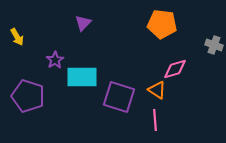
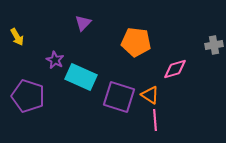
orange pentagon: moved 26 px left, 18 px down
gray cross: rotated 30 degrees counterclockwise
purple star: rotated 12 degrees counterclockwise
cyan rectangle: moved 1 px left; rotated 24 degrees clockwise
orange triangle: moved 7 px left, 5 px down
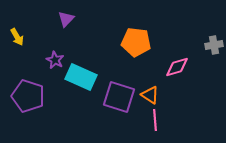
purple triangle: moved 17 px left, 4 px up
pink diamond: moved 2 px right, 2 px up
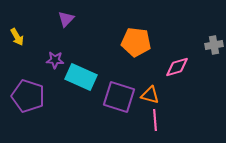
purple star: rotated 24 degrees counterclockwise
orange triangle: rotated 18 degrees counterclockwise
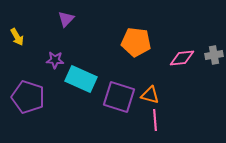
gray cross: moved 10 px down
pink diamond: moved 5 px right, 9 px up; rotated 10 degrees clockwise
cyan rectangle: moved 2 px down
purple pentagon: moved 1 px down
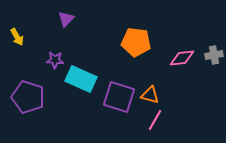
pink line: rotated 35 degrees clockwise
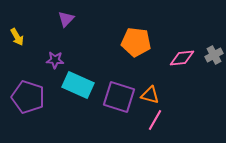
gray cross: rotated 18 degrees counterclockwise
cyan rectangle: moved 3 px left, 6 px down
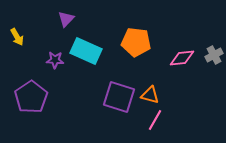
cyan rectangle: moved 8 px right, 34 px up
purple pentagon: moved 3 px right; rotated 20 degrees clockwise
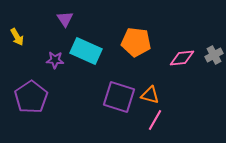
purple triangle: moved 1 px left; rotated 18 degrees counterclockwise
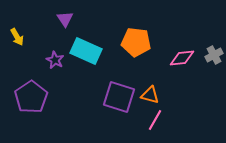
purple star: rotated 24 degrees clockwise
